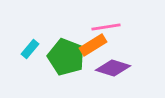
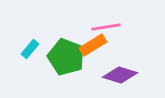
purple diamond: moved 7 px right, 7 px down
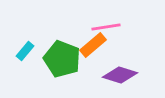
orange rectangle: rotated 8 degrees counterclockwise
cyan rectangle: moved 5 px left, 2 px down
green pentagon: moved 4 px left, 2 px down
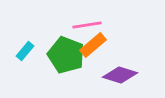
pink line: moved 19 px left, 2 px up
green pentagon: moved 4 px right, 4 px up
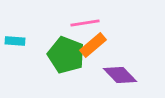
pink line: moved 2 px left, 2 px up
cyan rectangle: moved 10 px left, 10 px up; rotated 54 degrees clockwise
purple diamond: rotated 28 degrees clockwise
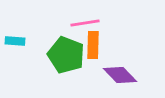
orange rectangle: rotated 48 degrees counterclockwise
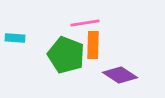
cyan rectangle: moved 3 px up
purple diamond: rotated 12 degrees counterclockwise
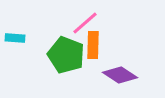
pink line: rotated 32 degrees counterclockwise
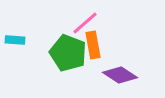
cyan rectangle: moved 2 px down
orange rectangle: rotated 12 degrees counterclockwise
green pentagon: moved 2 px right, 2 px up
